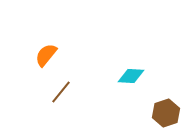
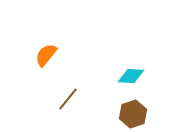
brown line: moved 7 px right, 7 px down
brown hexagon: moved 33 px left, 1 px down
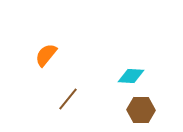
brown hexagon: moved 8 px right, 4 px up; rotated 20 degrees clockwise
